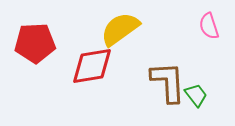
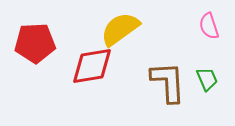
green trapezoid: moved 11 px right, 16 px up; rotated 15 degrees clockwise
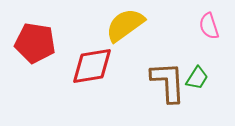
yellow semicircle: moved 5 px right, 4 px up
red pentagon: rotated 12 degrees clockwise
green trapezoid: moved 10 px left, 1 px up; rotated 55 degrees clockwise
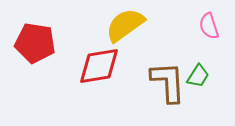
red diamond: moved 7 px right
green trapezoid: moved 1 px right, 2 px up
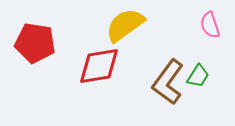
pink semicircle: moved 1 px right, 1 px up
brown L-shape: rotated 141 degrees counterclockwise
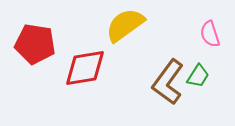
pink semicircle: moved 9 px down
red pentagon: moved 1 px down
red diamond: moved 14 px left, 2 px down
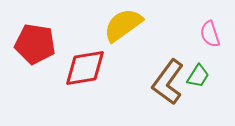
yellow semicircle: moved 2 px left
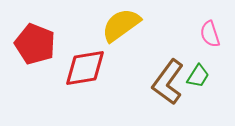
yellow semicircle: moved 2 px left
red pentagon: rotated 12 degrees clockwise
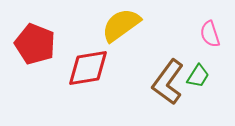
red diamond: moved 3 px right
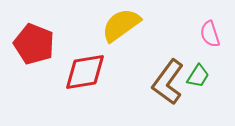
red pentagon: moved 1 px left
red diamond: moved 3 px left, 4 px down
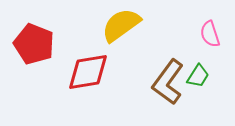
red diamond: moved 3 px right
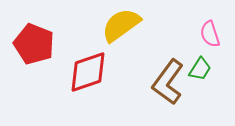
red diamond: rotated 9 degrees counterclockwise
green trapezoid: moved 2 px right, 7 px up
